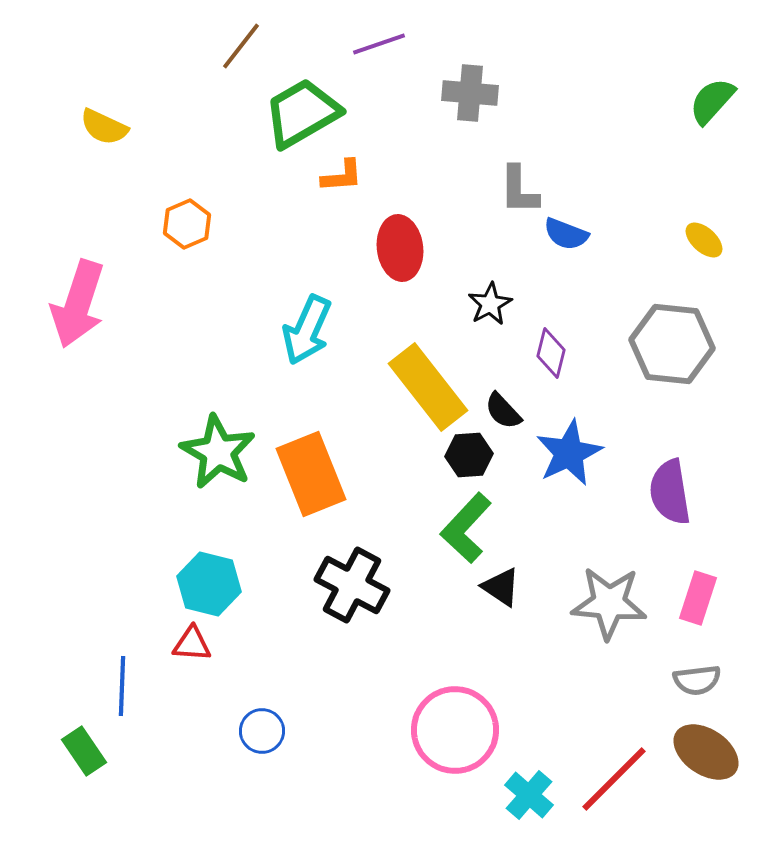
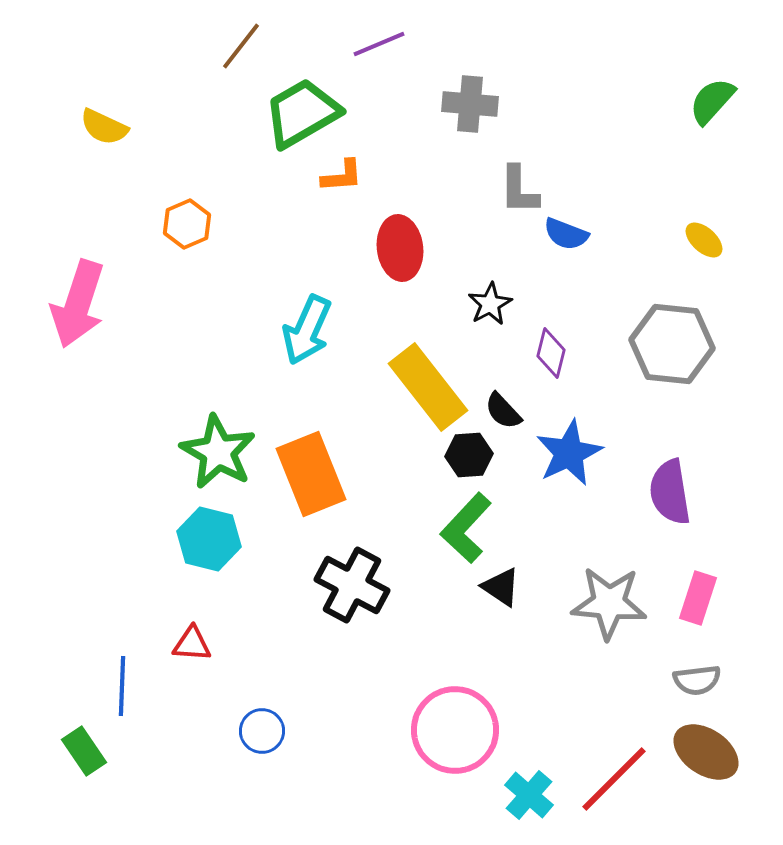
purple line: rotated 4 degrees counterclockwise
gray cross: moved 11 px down
cyan hexagon: moved 45 px up
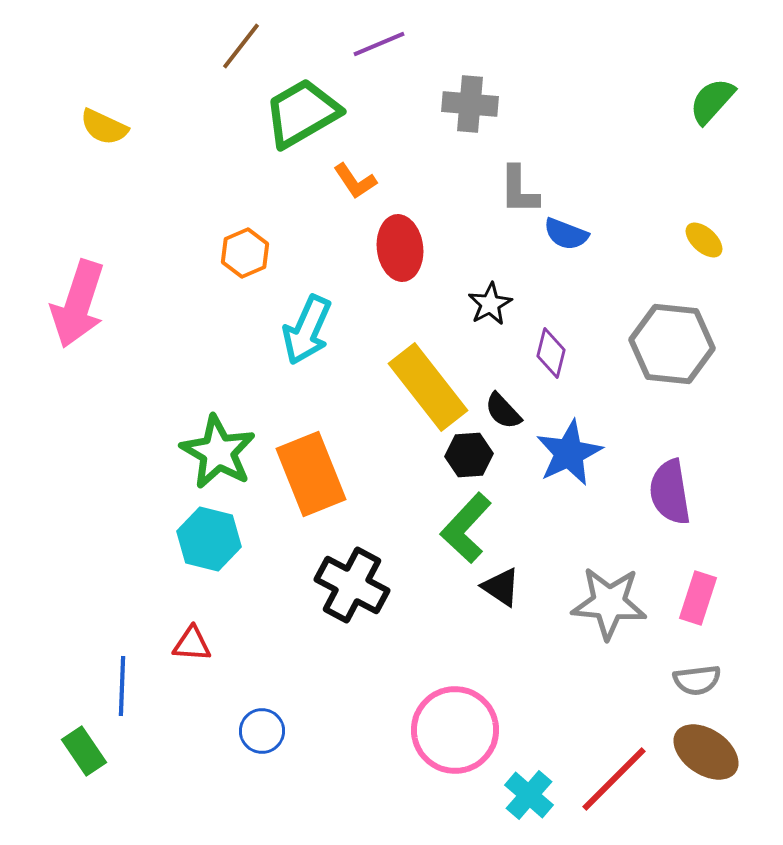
orange L-shape: moved 13 px right, 5 px down; rotated 60 degrees clockwise
orange hexagon: moved 58 px right, 29 px down
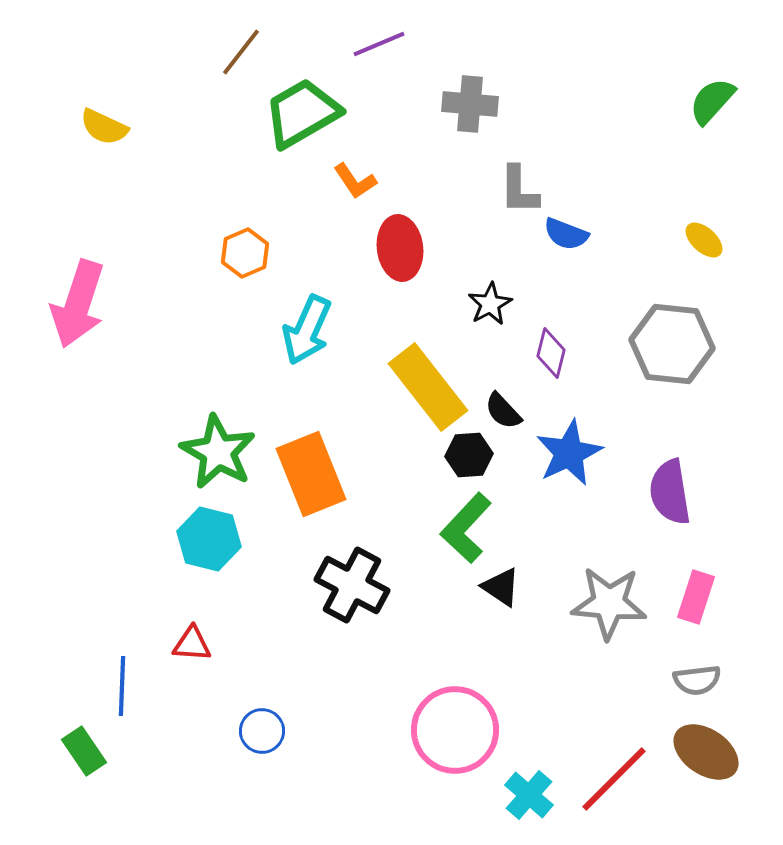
brown line: moved 6 px down
pink rectangle: moved 2 px left, 1 px up
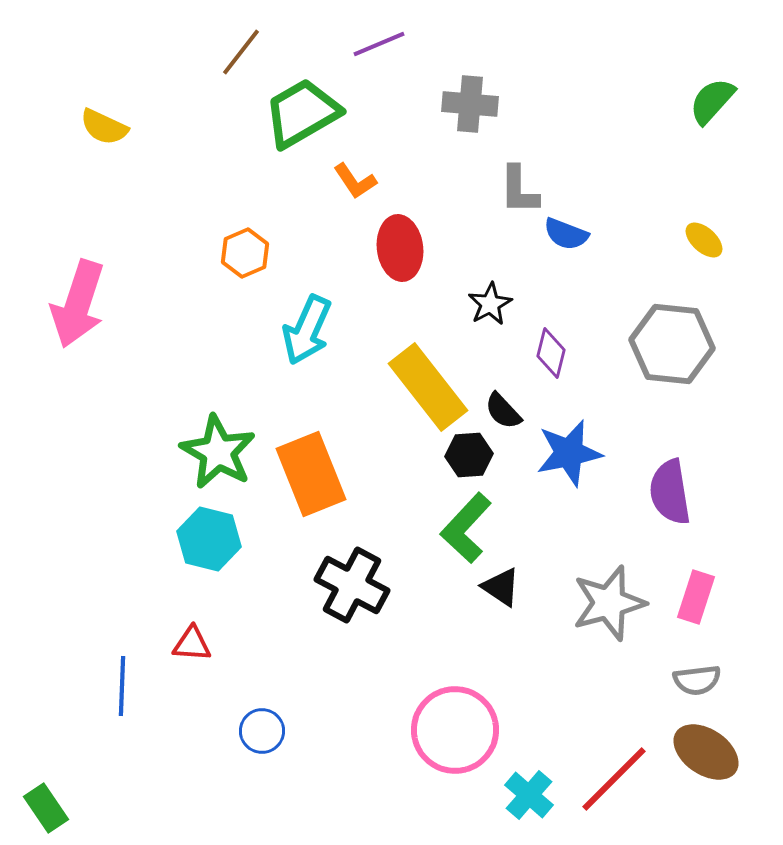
blue star: rotated 14 degrees clockwise
gray star: rotated 20 degrees counterclockwise
green rectangle: moved 38 px left, 57 px down
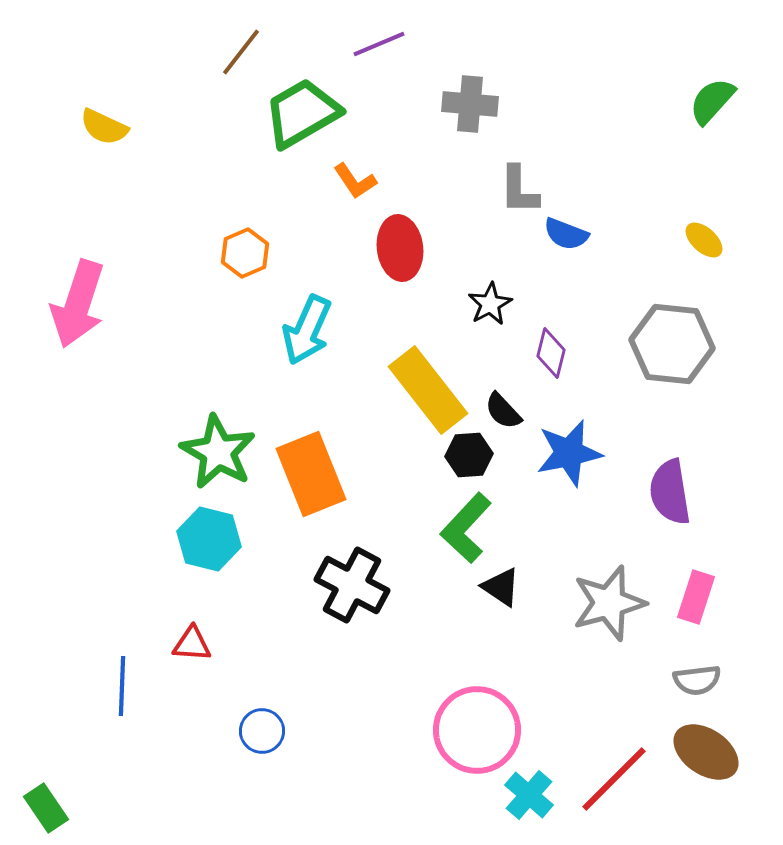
yellow rectangle: moved 3 px down
pink circle: moved 22 px right
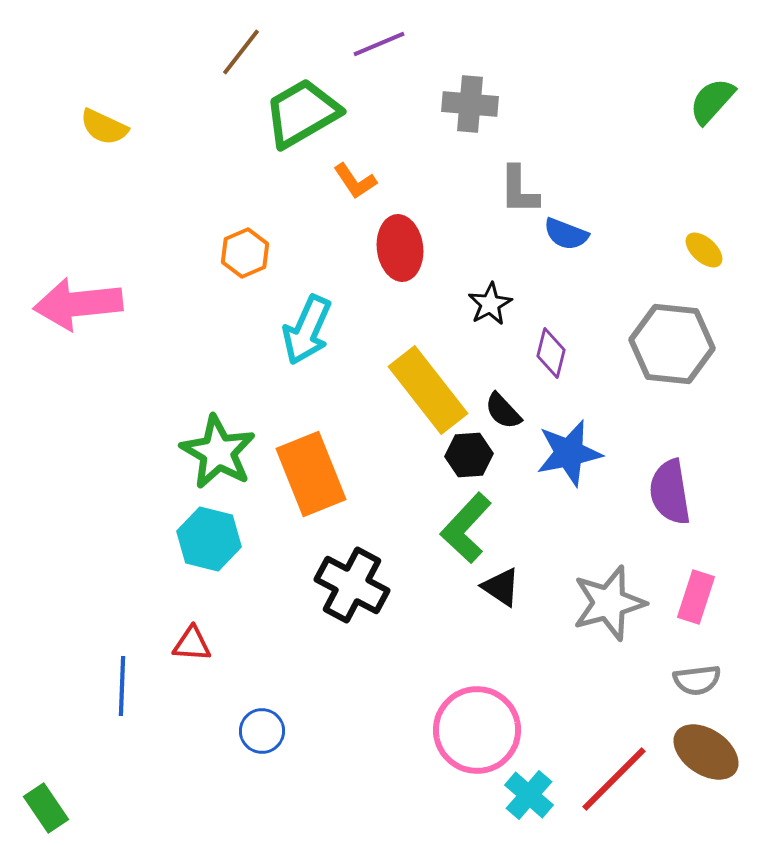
yellow ellipse: moved 10 px down
pink arrow: rotated 66 degrees clockwise
